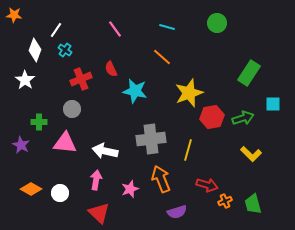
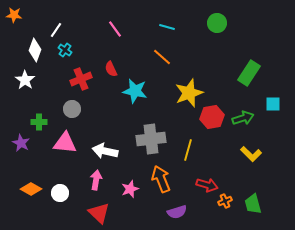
purple star: moved 2 px up
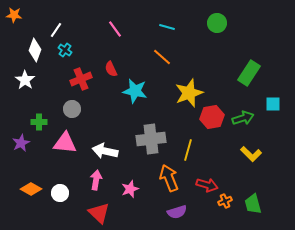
purple star: rotated 18 degrees clockwise
orange arrow: moved 8 px right, 1 px up
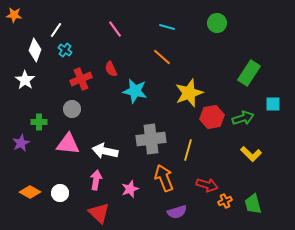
pink triangle: moved 3 px right, 1 px down
orange arrow: moved 5 px left
orange diamond: moved 1 px left, 3 px down
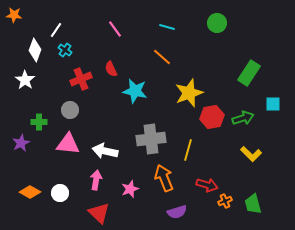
gray circle: moved 2 px left, 1 px down
